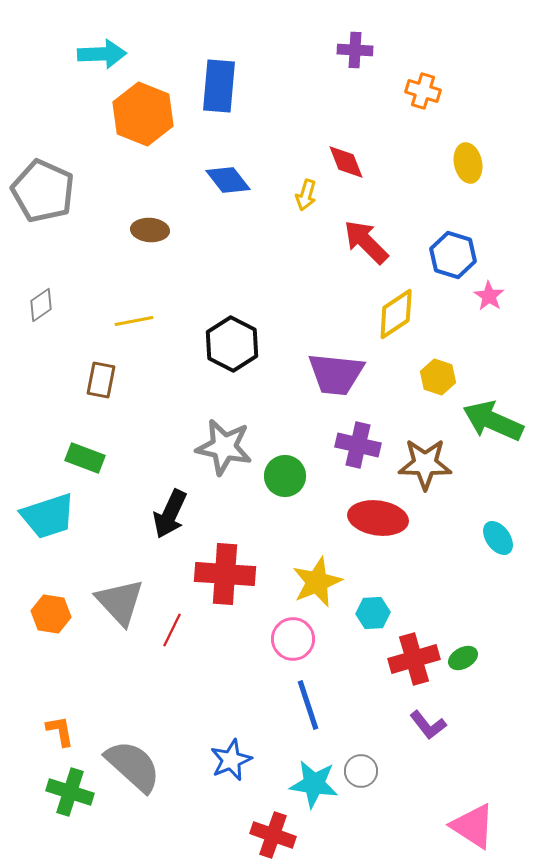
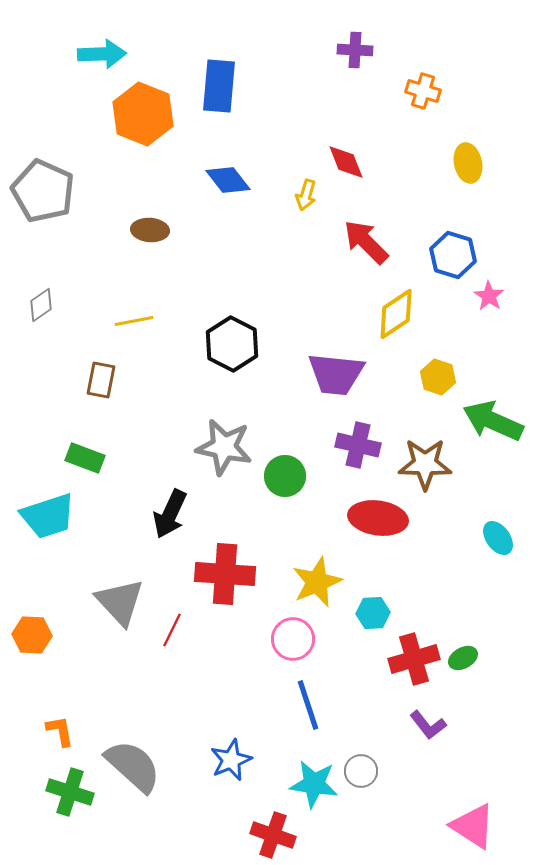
orange hexagon at (51, 614): moved 19 px left, 21 px down; rotated 6 degrees counterclockwise
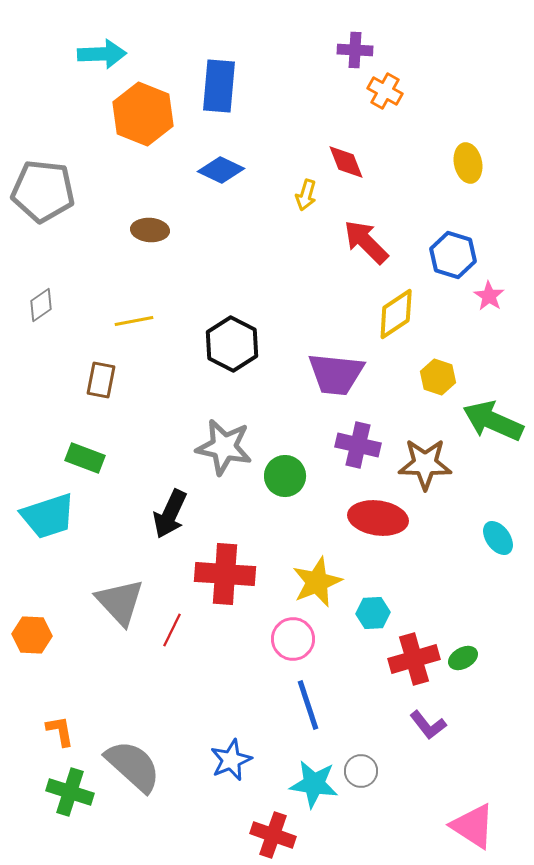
orange cross at (423, 91): moved 38 px left; rotated 12 degrees clockwise
blue diamond at (228, 180): moved 7 px left, 10 px up; rotated 27 degrees counterclockwise
gray pentagon at (43, 191): rotated 18 degrees counterclockwise
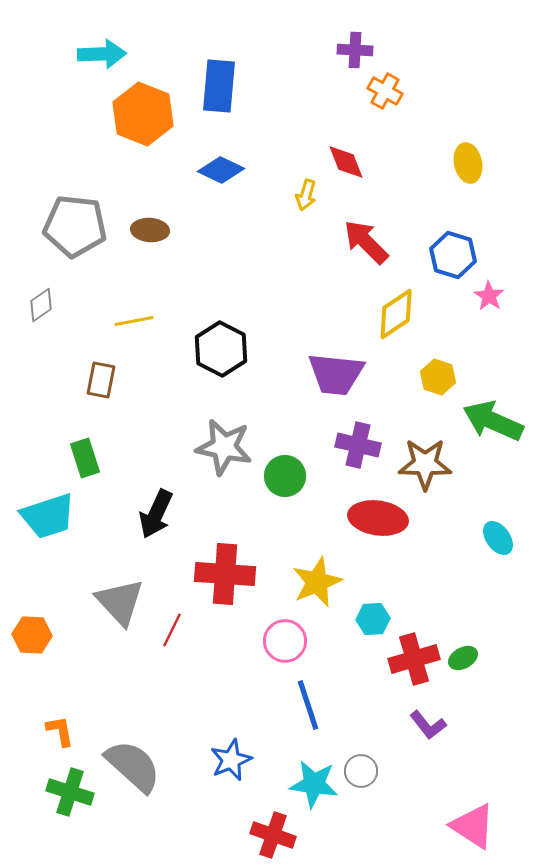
gray pentagon at (43, 191): moved 32 px right, 35 px down
black hexagon at (232, 344): moved 11 px left, 5 px down
green rectangle at (85, 458): rotated 51 degrees clockwise
black arrow at (170, 514): moved 14 px left
cyan hexagon at (373, 613): moved 6 px down
pink circle at (293, 639): moved 8 px left, 2 px down
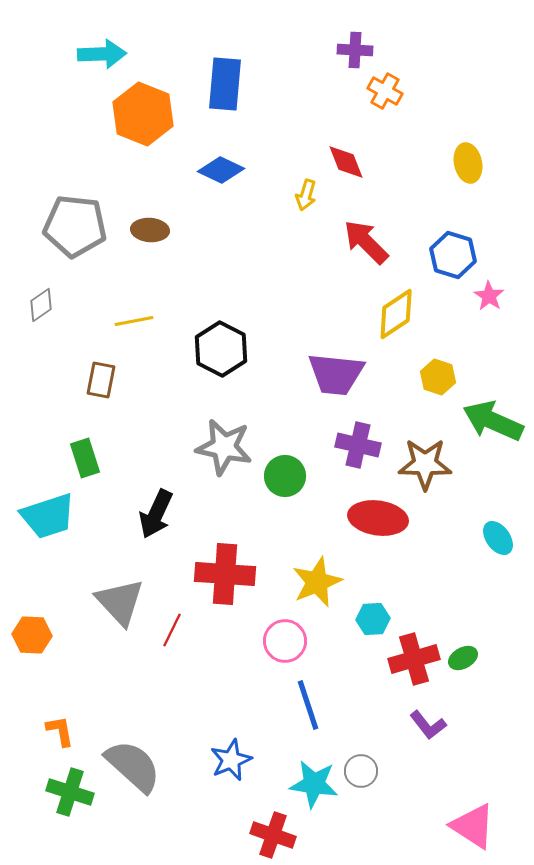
blue rectangle at (219, 86): moved 6 px right, 2 px up
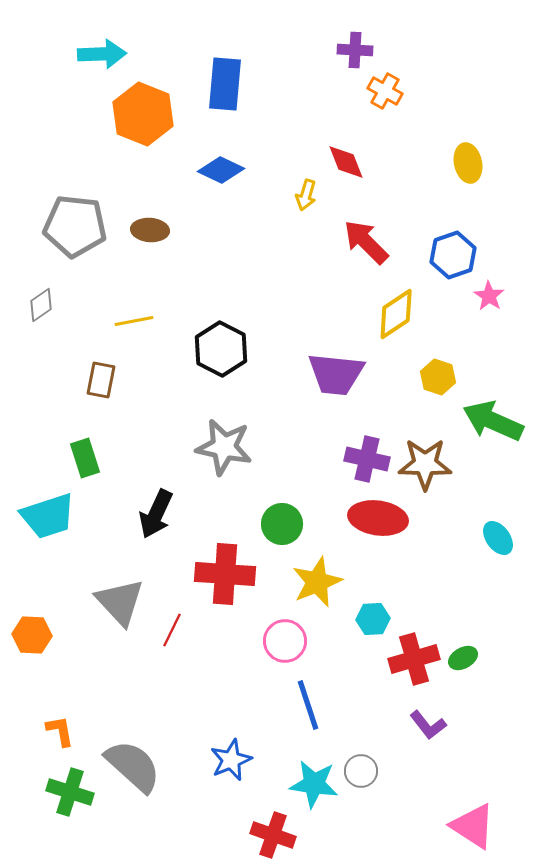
blue hexagon at (453, 255): rotated 24 degrees clockwise
purple cross at (358, 445): moved 9 px right, 14 px down
green circle at (285, 476): moved 3 px left, 48 px down
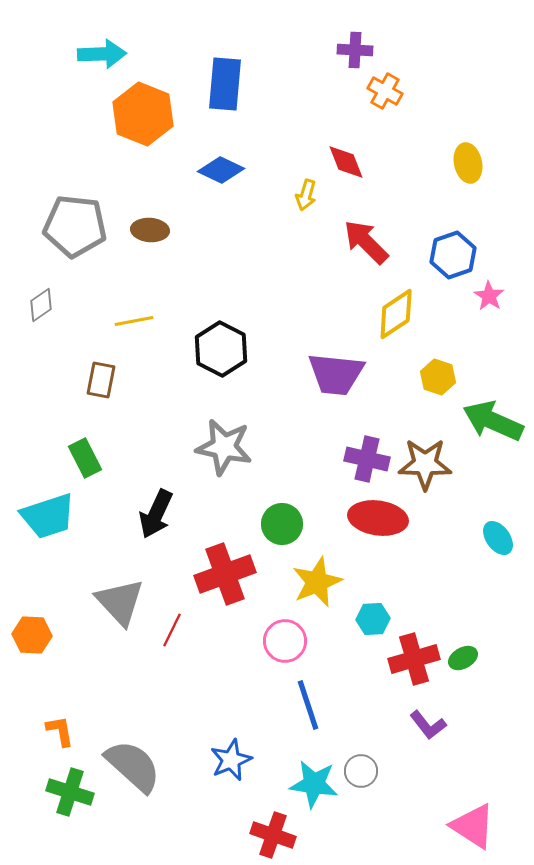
green rectangle at (85, 458): rotated 9 degrees counterclockwise
red cross at (225, 574): rotated 24 degrees counterclockwise
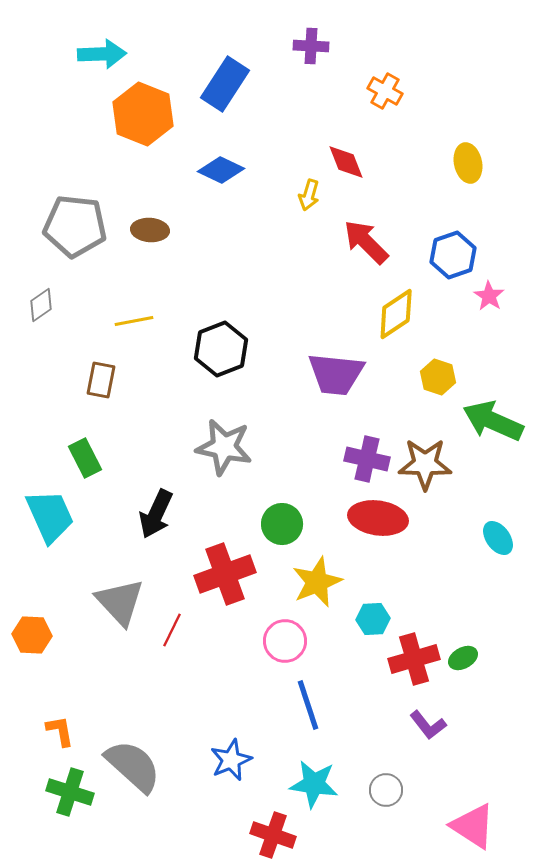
purple cross at (355, 50): moved 44 px left, 4 px up
blue rectangle at (225, 84): rotated 28 degrees clockwise
yellow arrow at (306, 195): moved 3 px right
black hexagon at (221, 349): rotated 12 degrees clockwise
cyan trapezoid at (48, 516): moved 2 px right; rotated 96 degrees counterclockwise
gray circle at (361, 771): moved 25 px right, 19 px down
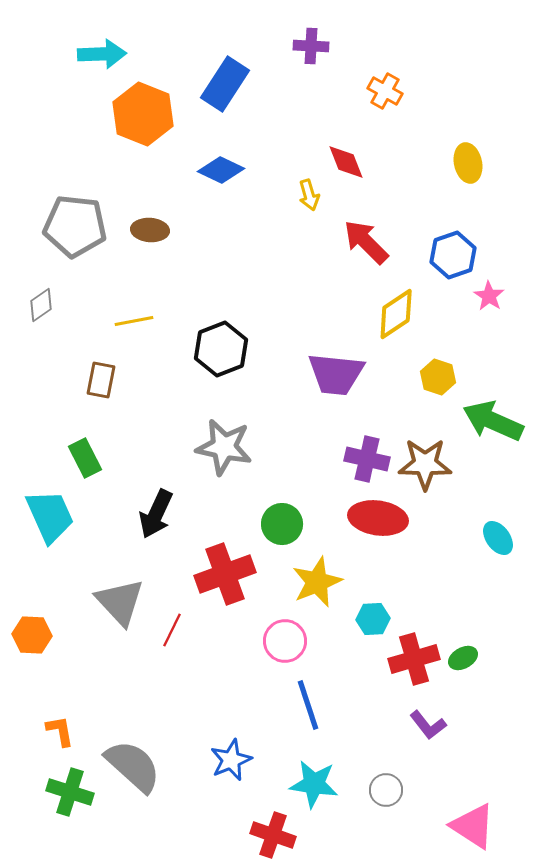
yellow arrow at (309, 195): rotated 32 degrees counterclockwise
